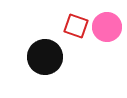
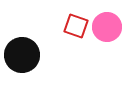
black circle: moved 23 px left, 2 px up
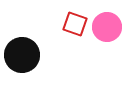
red square: moved 1 px left, 2 px up
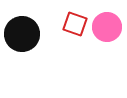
black circle: moved 21 px up
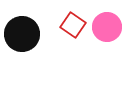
red square: moved 2 px left, 1 px down; rotated 15 degrees clockwise
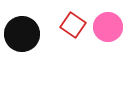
pink circle: moved 1 px right
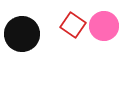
pink circle: moved 4 px left, 1 px up
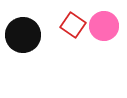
black circle: moved 1 px right, 1 px down
